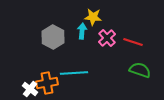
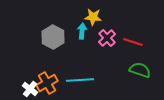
cyan line: moved 6 px right, 7 px down
orange cross: rotated 20 degrees counterclockwise
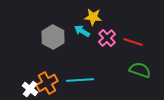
cyan arrow: rotated 63 degrees counterclockwise
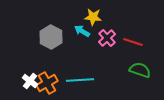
gray hexagon: moved 2 px left
white cross: moved 8 px up
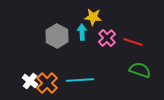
cyan arrow: moved 1 px down; rotated 56 degrees clockwise
gray hexagon: moved 6 px right, 1 px up
orange cross: rotated 15 degrees counterclockwise
